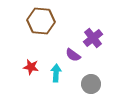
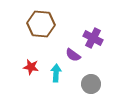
brown hexagon: moved 3 px down
purple cross: rotated 24 degrees counterclockwise
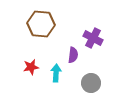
purple semicircle: rotated 119 degrees counterclockwise
red star: rotated 21 degrees counterclockwise
gray circle: moved 1 px up
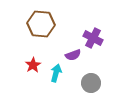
purple semicircle: rotated 63 degrees clockwise
red star: moved 2 px right, 2 px up; rotated 21 degrees counterclockwise
cyan arrow: rotated 12 degrees clockwise
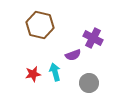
brown hexagon: moved 1 px left, 1 px down; rotated 8 degrees clockwise
red star: moved 9 px down; rotated 21 degrees clockwise
cyan arrow: moved 1 px left, 1 px up; rotated 30 degrees counterclockwise
gray circle: moved 2 px left
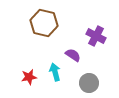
brown hexagon: moved 4 px right, 2 px up
purple cross: moved 3 px right, 2 px up
purple semicircle: rotated 126 degrees counterclockwise
red star: moved 4 px left, 3 px down
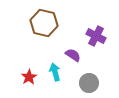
red star: rotated 21 degrees counterclockwise
